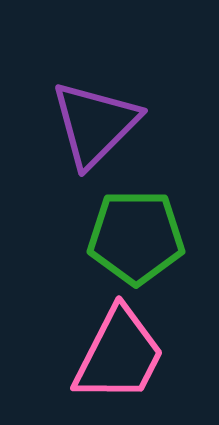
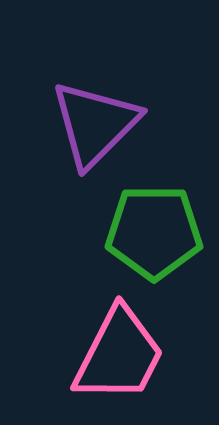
green pentagon: moved 18 px right, 5 px up
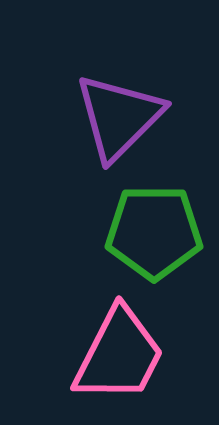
purple triangle: moved 24 px right, 7 px up
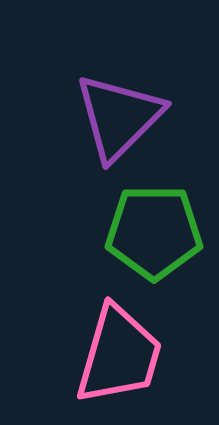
pink trapezoid: rotated 11 degrees counterclockwise
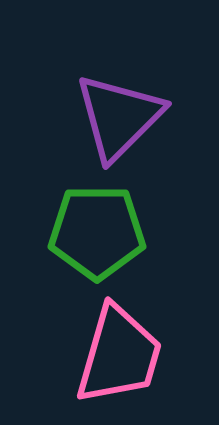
green pentagon: moved 57 px left
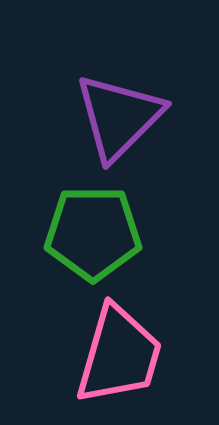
green pentagon: moved 4 px left, 1 px down
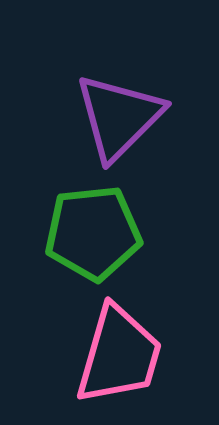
green pentagon: rotated 6 degrees counterclockwise
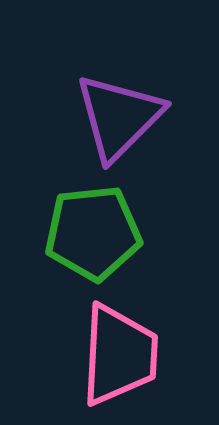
pink trapezoid: rotated 13 degrees counterclockwise
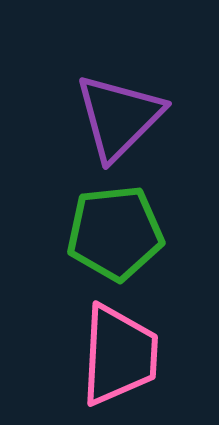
green pentagon: moved 22 px right
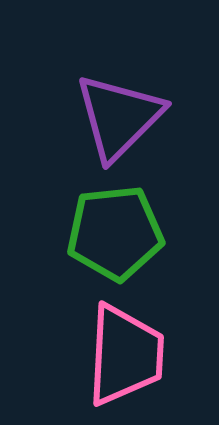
pink trapezoid: moved 6 px right
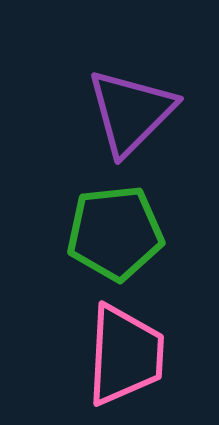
purple triangle: moved 12 px right, 5 px up
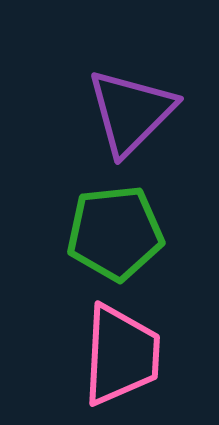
pink trapezoid: moved 4 px left
